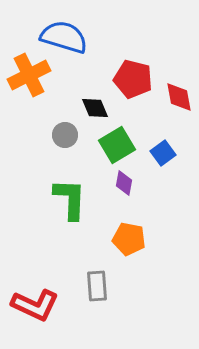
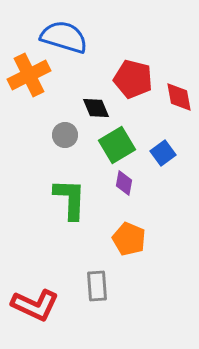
black diamond: moved 1 px right
orange pentagon: rotated 12 degrees clockwise
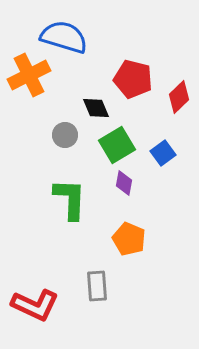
red diamond: rotated 56 degrees clockwise
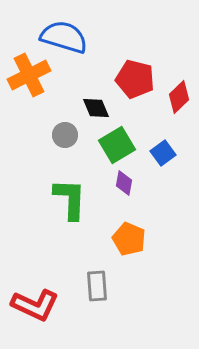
red pentagon: moved 2 px right
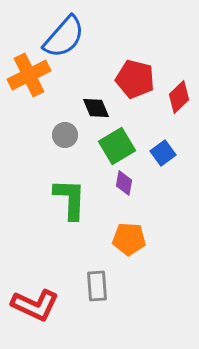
blue semicircle: rotated 114 degrees clockwise
green square: moved 1 px down
orange pentagon: rotated 20 degrees counterclockwise
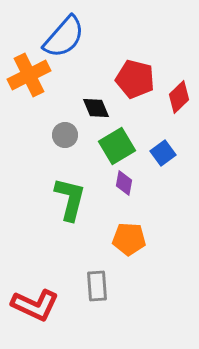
green L-shape: rotated 12 degrees clockwise
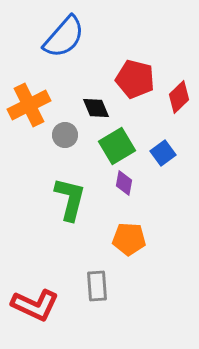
orange cross: moved 30 px down
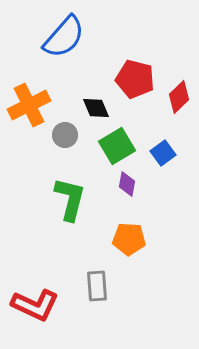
purple diamond: moved 3 px right, 1 px down
